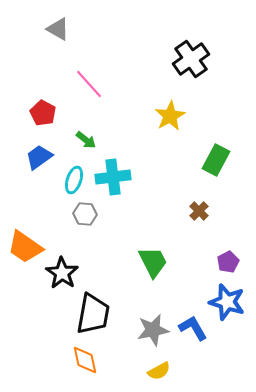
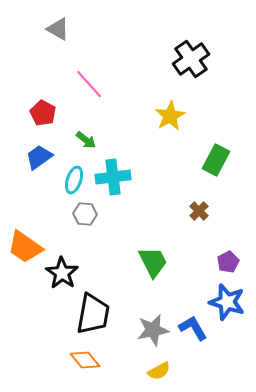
orange diamond: rotated 28 degrees counterclockwise
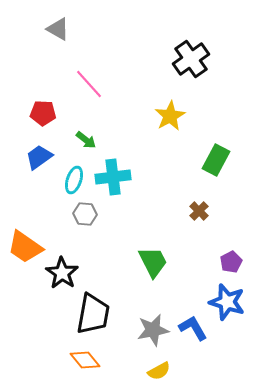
red pentagon: rotated 25 degrees counterclockwise
purple pentagon: moved 3 px right
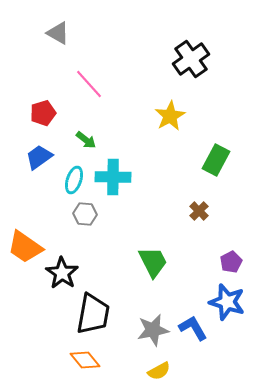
gray triangle: moved 4 px down
red pentagon: rotated 20 degrees counterclockwise
cyan cross: rotated 8 degrees clockwise
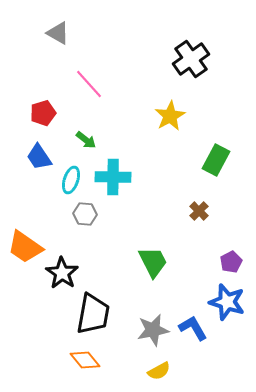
blue trapezoid: rotated 88 degrees counterclockwise
cyan ellipse: moved 3 px left
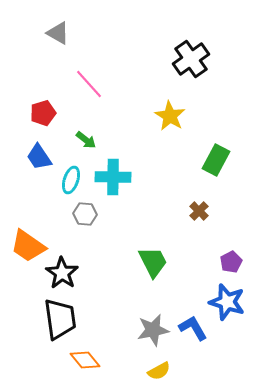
yellow star: rotated 12 degrees counterclockwise
orange trapezoid: moved 3 px right, 1 px up
black trapezoid: moved 33 px left, 5 px down; rotated 18 degrees counterclockwise
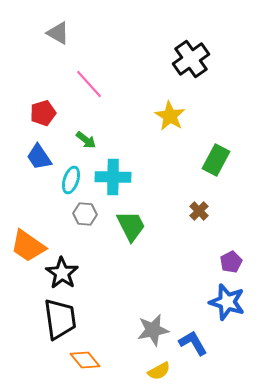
green trapezoid: moved 22 px left, 36 px up
blue L-shape: moved 15 px down
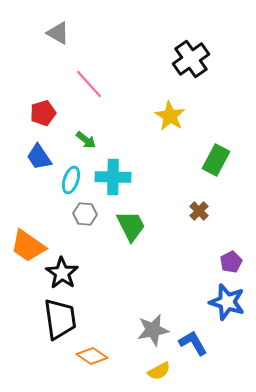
orange diamond: moved 7 px right, 4 px up; rotated 16 degrees counterclockwise
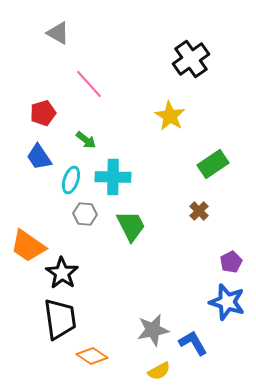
green rectangle: moved 3 px left, 4 px down; rotated 28 degrees clockwise
